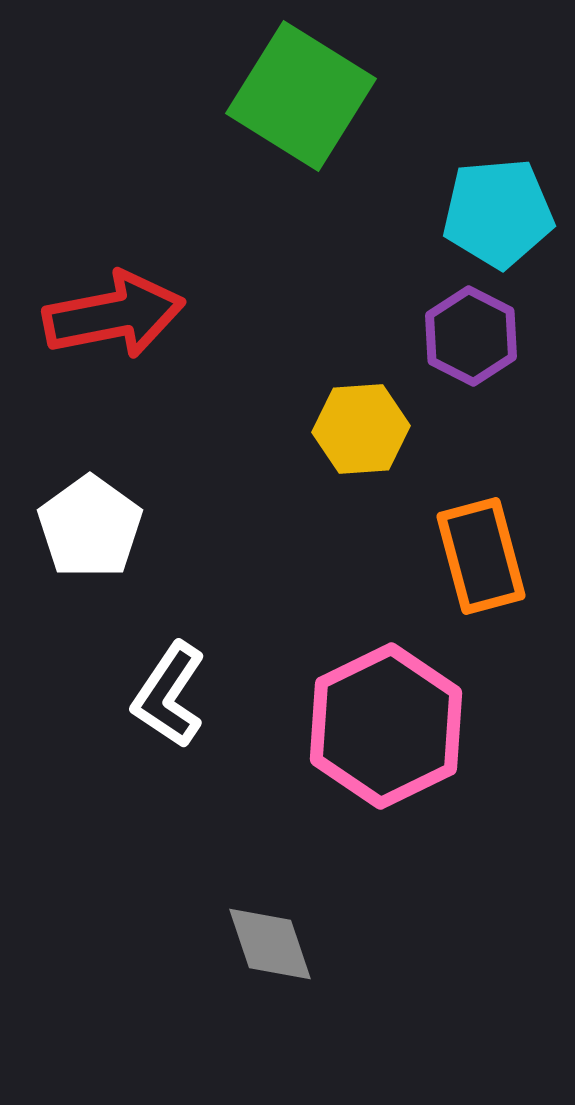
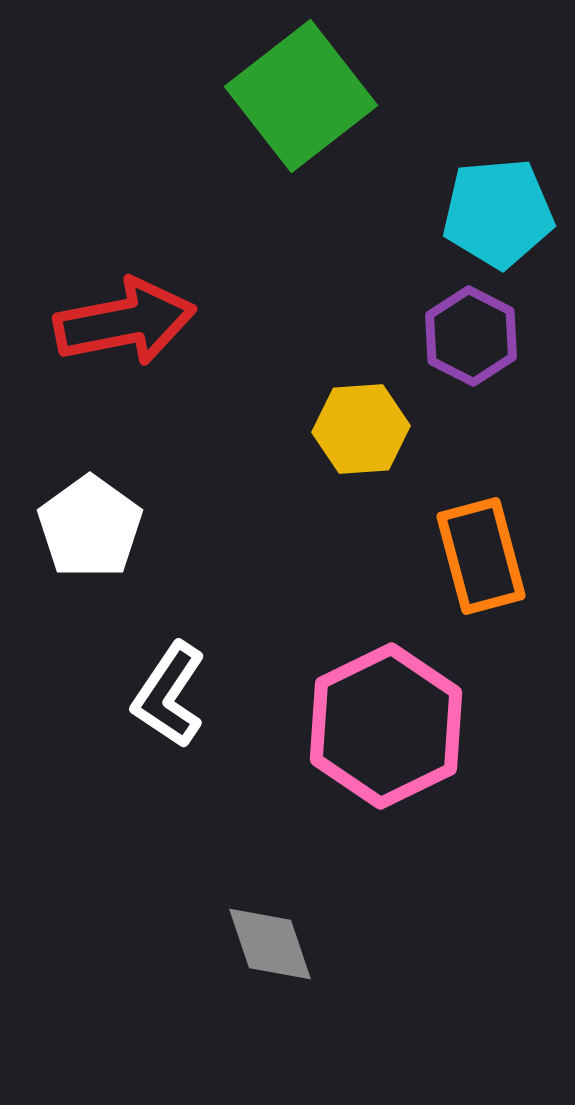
green square: rotated 20 degrees clockwise
red arrow: moved 11 px right, 7 px down
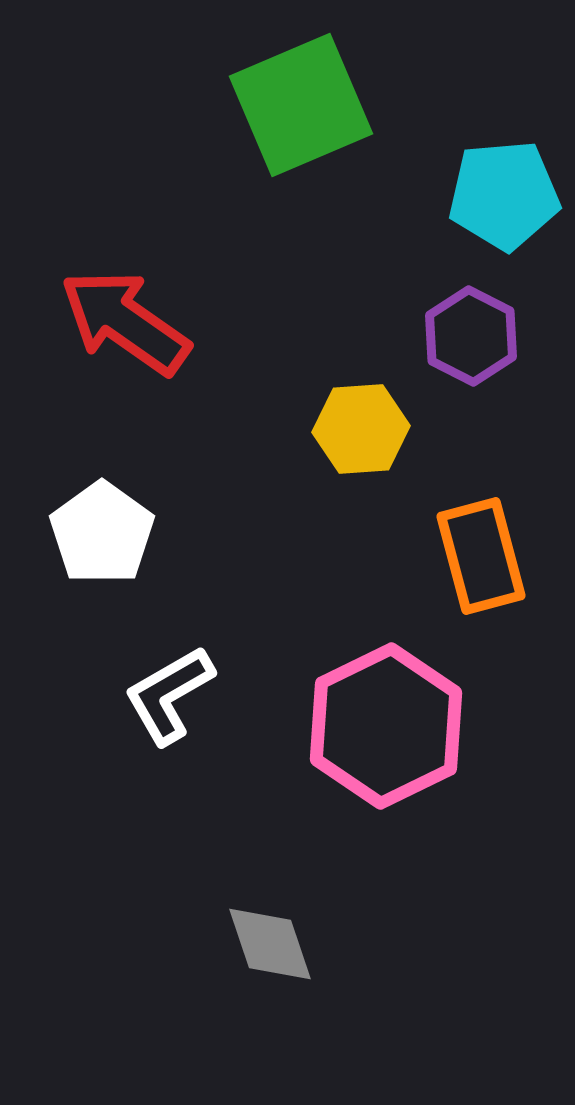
green square: moved 9 px down; rotated 15 degrees clockwise
cyan pentagon: moved 6 px right, 18 px up
red arrow: rotated 134 degrees counterclockwise
white pentagon: moved 12 px right, 6 px down
white L-shape: rotated 26 degrees clockwise
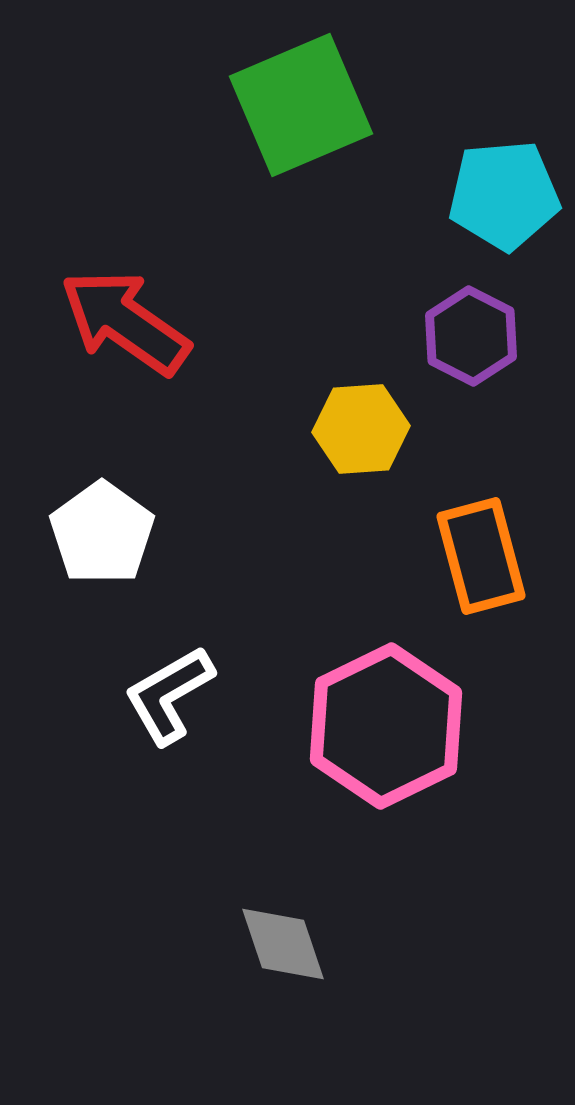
gray diamond: moved 13 px right
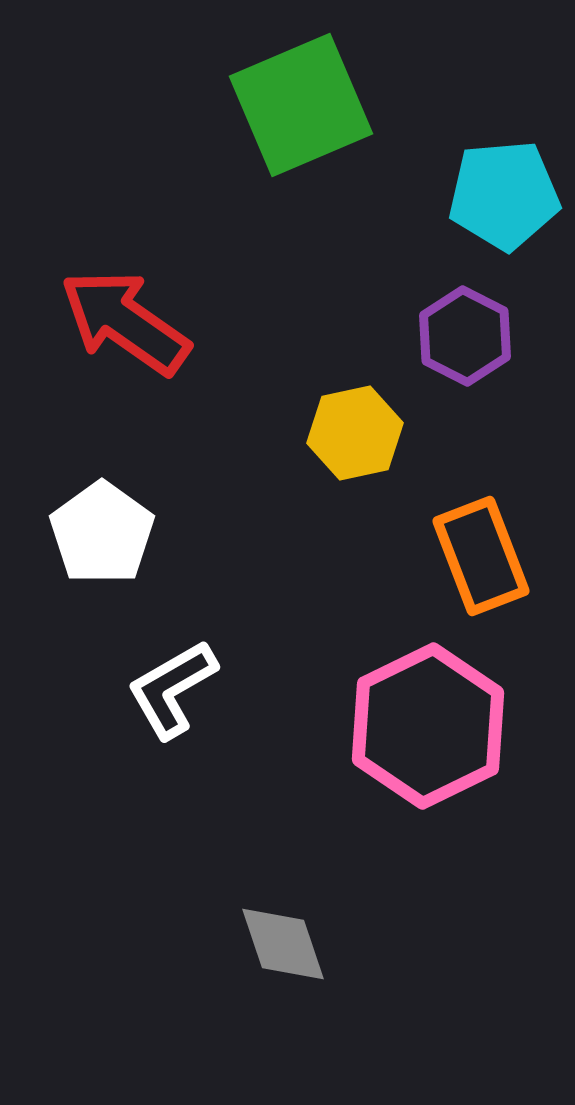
purple hexagon: moved 6 px left
yellow hexagon: moved 6 px left, 4 px down; rotated 8 degrees counterclockwise
orange rectangle: rotated 6 degrees counterclockwise
white L-shape: moved 3 px right, 6 px up
pink hexagon: moved 42 px right
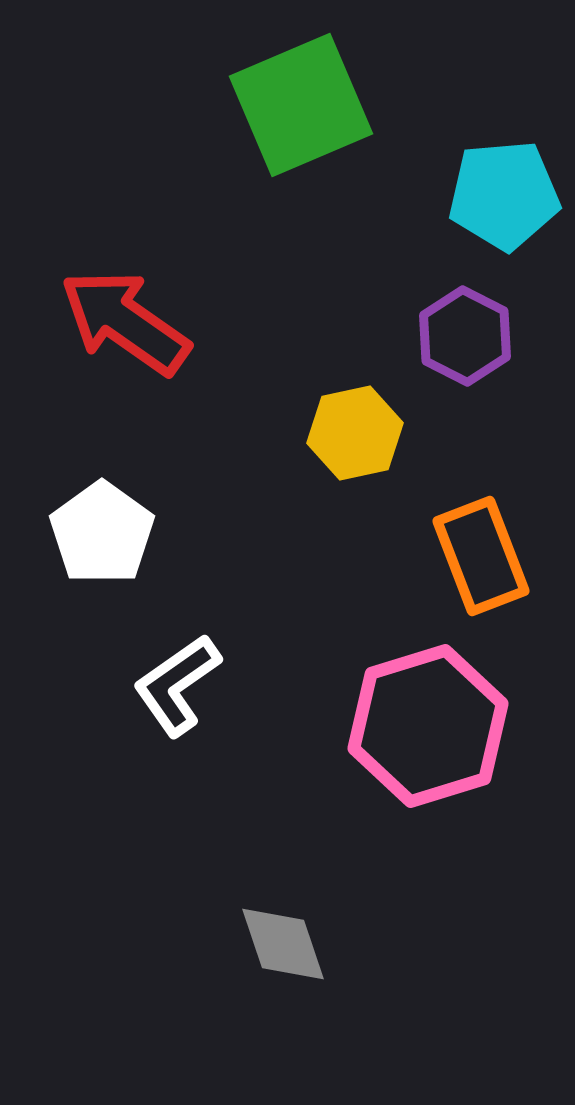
white L-shape: moved 5 px right, 4 px up; rotated 5 degrees counterclockwise
pink hexagon: rotated 9 degrees clockwise
